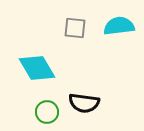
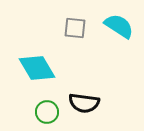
cyan semicircle: rotated 40 degrees clockwise
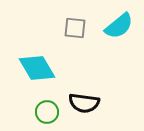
cyan semicircle: rotated 108 degrees clockwise
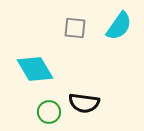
cyan semicircle: rotated 16 degrees counterclockwise
cyan diamond: moved 2 px left, 1 px down
green circle: moved 2 px right
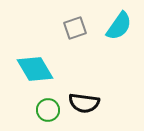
gray square: rotated 25 degrees counterclockwise
green circle: moved 1 px left, 2 px up
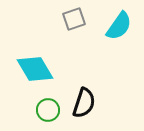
gray square: moved 1 px left, 9 px up
black semicircle: rotated 80 degrees counterclockwise
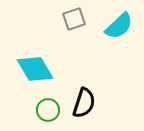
cyan semicircle: rotated 12 degrees clockwise
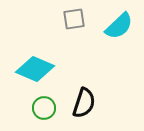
gray square: rotated 10 degrees clockwise
cyan diamond: rotated 36 degrees counterclockwise
green circle: moved 4 px left, 2 px up
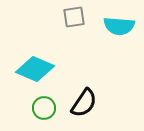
gray square: moved 2 px up
cyan semicircle: rotated 48 degrees clockwise
black semicircle: rotated 16 degrees clockwise
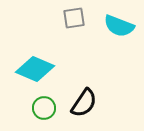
gray square: moved 1 px down
cyan semicircle: rotated 16 degrees clockwise
